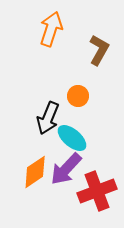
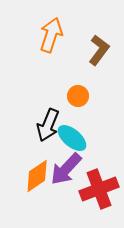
orange arrow: moved 6 px down
brown L-shape: rotated 8 degrees clockwise
black arrow: moved 7 px down
orange diamond: moved 2 px right, 4 px down
red cross: moved 2 px right, 2 px up
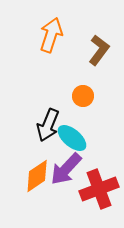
orange circle: moved 5 px right
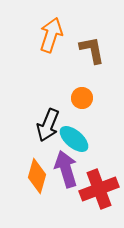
brown L-shape: moved 7 px left; rotated 48 degrees counterclockwise
orange circle: moved 1 px left, 2 px down
cyan ellipse: moved 2 px right, 1 px down
purple arrow: rotated 120 degrees clockwise
orange diamond: rotated 40 degrees counterclockwise
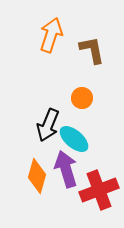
red cross: moved 1 px down
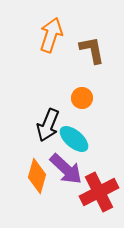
purple arrow: rotated 150 degrees clockwise
red cross: moved 2 px down; rotated 6 degrees counterclockwise
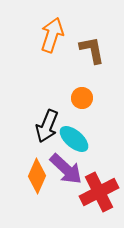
orange arrow: moved 1 px right
black arrow: moved 1 px left, 1 px down
orange diamond: rotated 8 degrees clockwise
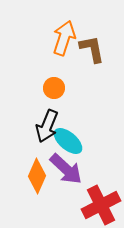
orange arrow: moved 12 px right, 3 px down
brown L-shape: moved 1 px up
orange circle: moved 28 px left, 10 px up
cyan ellipse: moved 6 px left, 2 px down
red cross: moved 2 px right, 13 px down
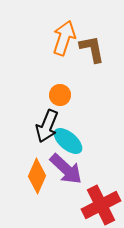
orange circle: moved 6 px right, 7 px down
